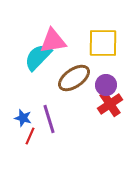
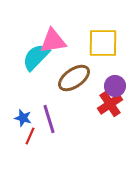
cyan semicircle: moved 2 px left
purple circle: moved 9 px right, 1 px down
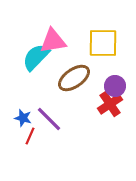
purple line: rotated 28 degrees counterclockwise
